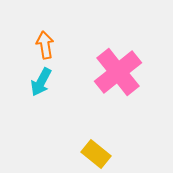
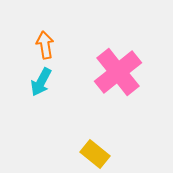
yellow rectangle: moved 1 px left
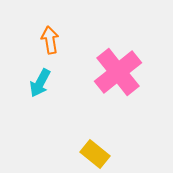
orange arrow: moved 5 px right, 5 px up
cyan arrow: moved 1 px left, 1 px down
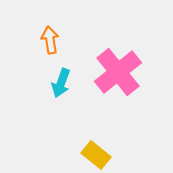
cyan arrow: moved 21 px right; rotated 8 degrees counterclockwise
yellow rectangle: moved 1 px right, 1 px down
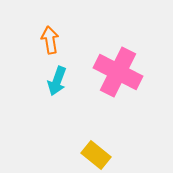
pink cross: rotated 24 degrees counterclockwise
cyan arrow: moved 4 px left, 2 px up
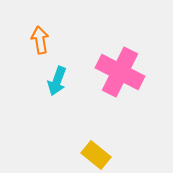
orange arrow: moved 10 px left
pink cross: moved 2 px right
